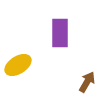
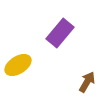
purple rectangle: rotated 40 degrees clockwise
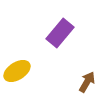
yellow ellipse: moved 1 px left, 6 px down
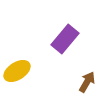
purple rectangle: moved 5 px right, 6 px down
